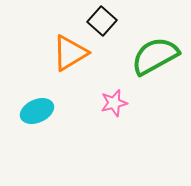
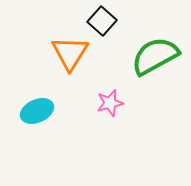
orange triangle: rotated 27 degrees counterclockwise
pink star: moved 4 px left
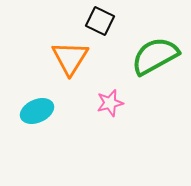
black square: moved 2 px left; rotated 16 degrees counterclockwise
orange triangle: moved 5 px down
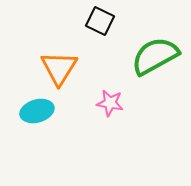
orange triangle: moved 11 px left, 10 px down
pink star: rotated 24 degrees clockwise
cyan ellipse: rotated 8 degrees clockwise
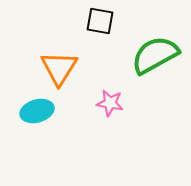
black square: rotated 16 degrees counterclockwise
green semicircle: moved 1 px up
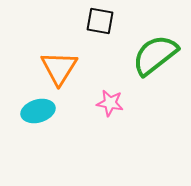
green semicircle: rotated 9 degrees counterclockwise
cyan ellipse: moved 1 px right
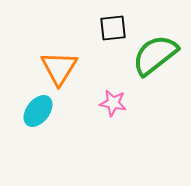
black square: moved 13 px right, 7 px down; rotated 16 degrees counterclockwise
pink star: moved 3 px right
cyan ellipse: rotated 36 degrees counterclockwise
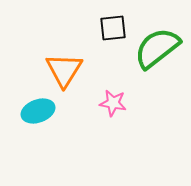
green semicircle: moved 2 px right, 7 px up
orange triangle: moved 5 px right, 2 px down
cyan ellipse: rotated 32 degrees clockwise
